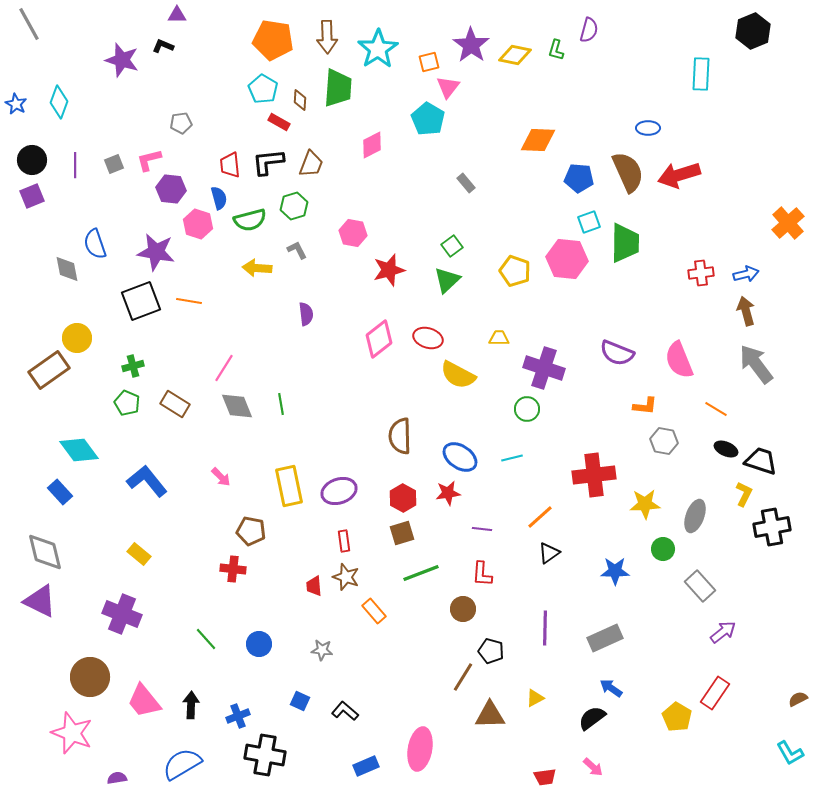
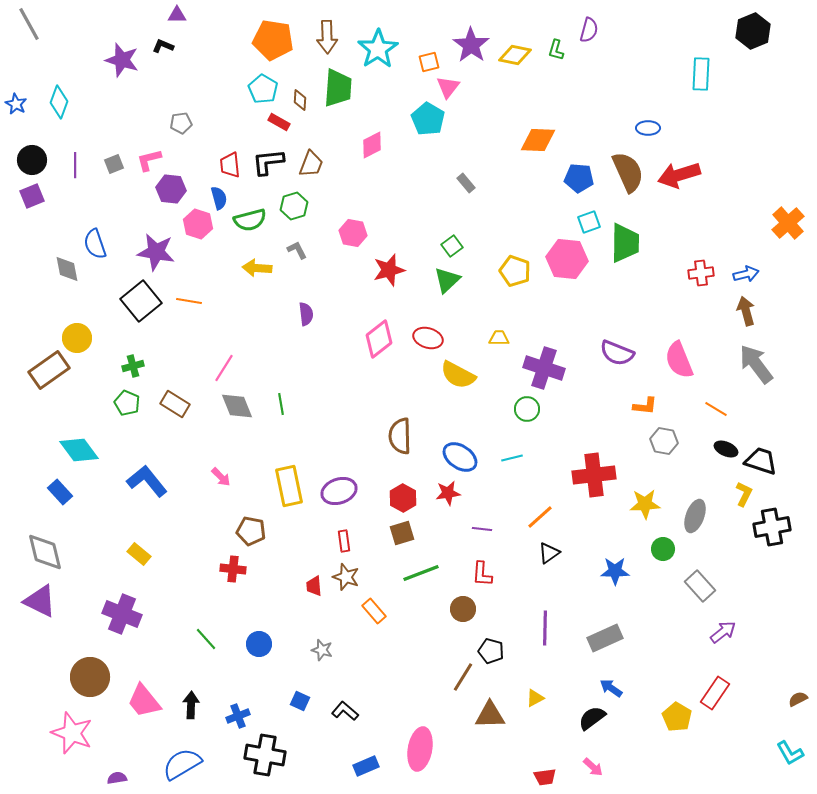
black square at (141, 301): rotated 18 degrees counterclockwise
gray star at (322, 650): rotated 10 degrees clockwise
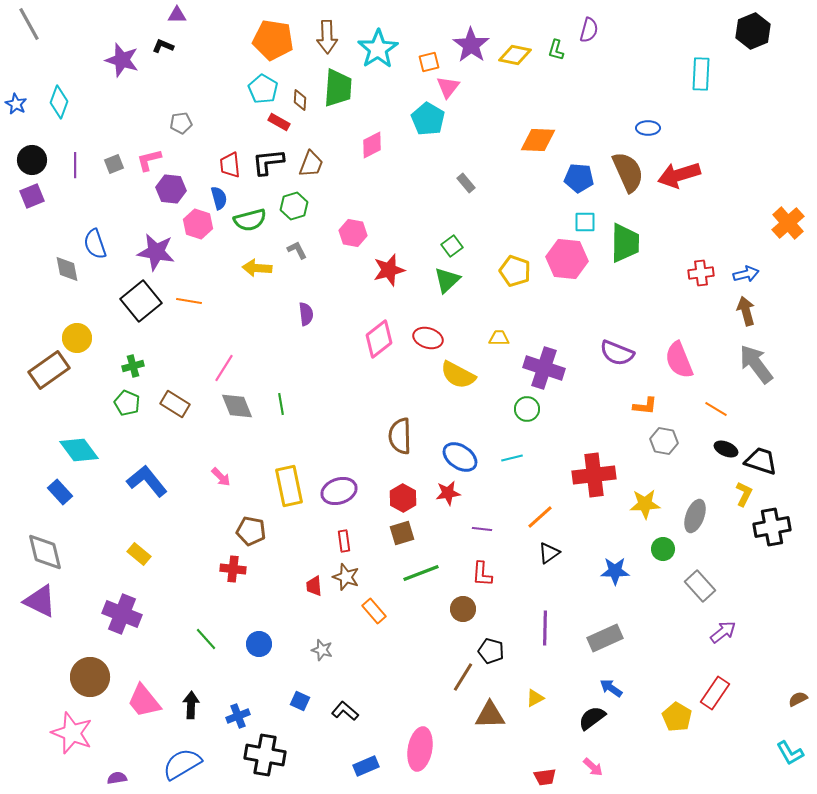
cyan square at (589, 222): moved 4 px left; rotated 20 degrees clockwise
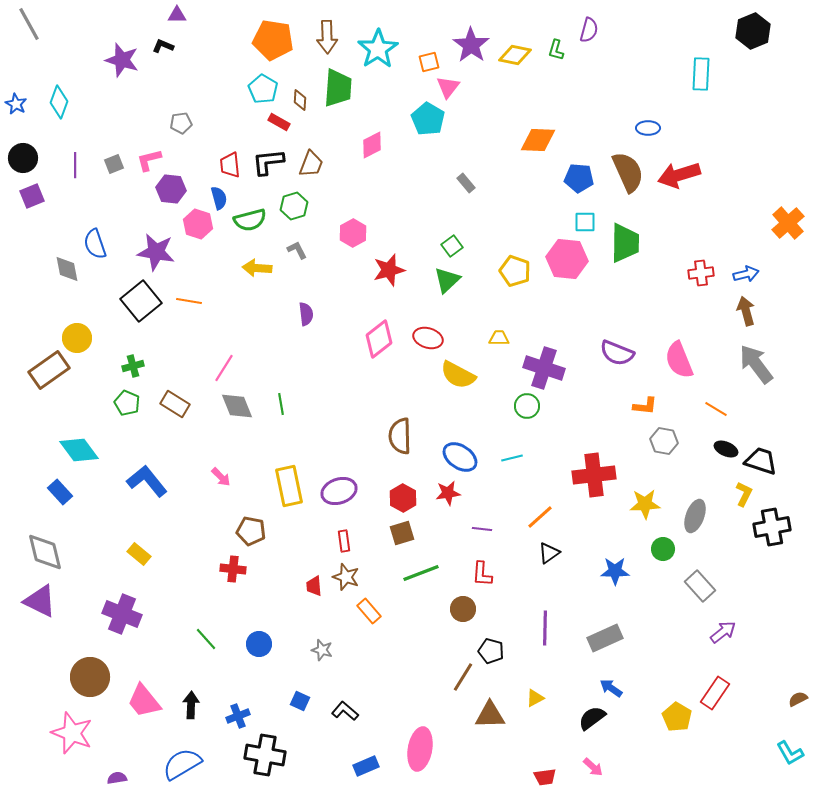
black circle at (32, 160): moved 9 px left, 2 px up
pink hexagon at (353, 233): rotated 20 degrees clockwise
green circle at (527, 409): moved 3 px up
orange rectangle at (374, 611): moved 5 px left
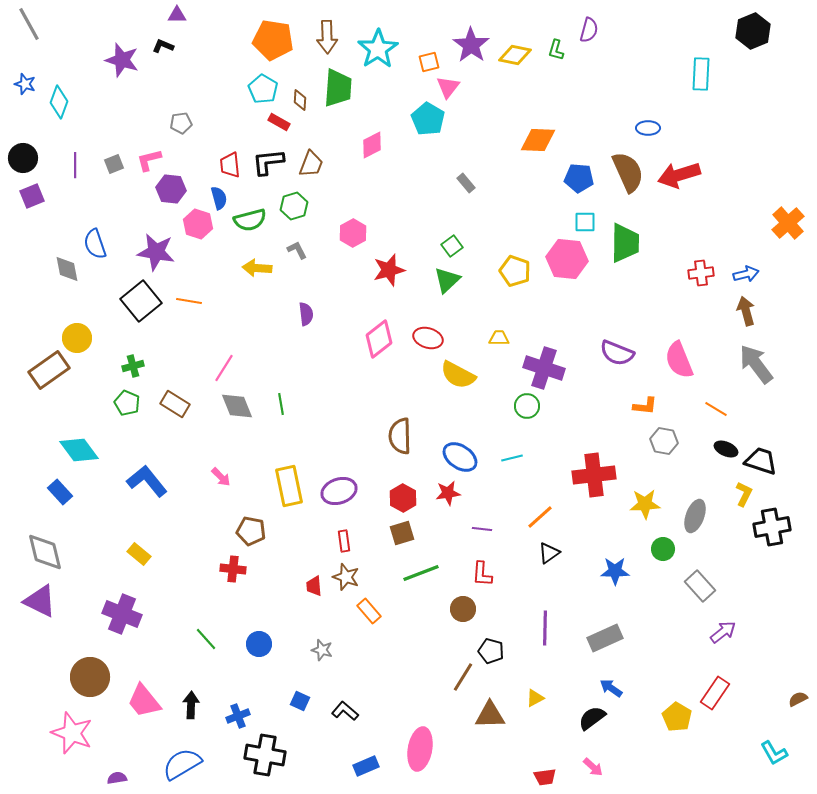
blue star at (16, 104): moved 9 px right, 20 px up; rotated 10 degrees counterclockwise
cyan L-shape at (790, 753): moved 16 px left
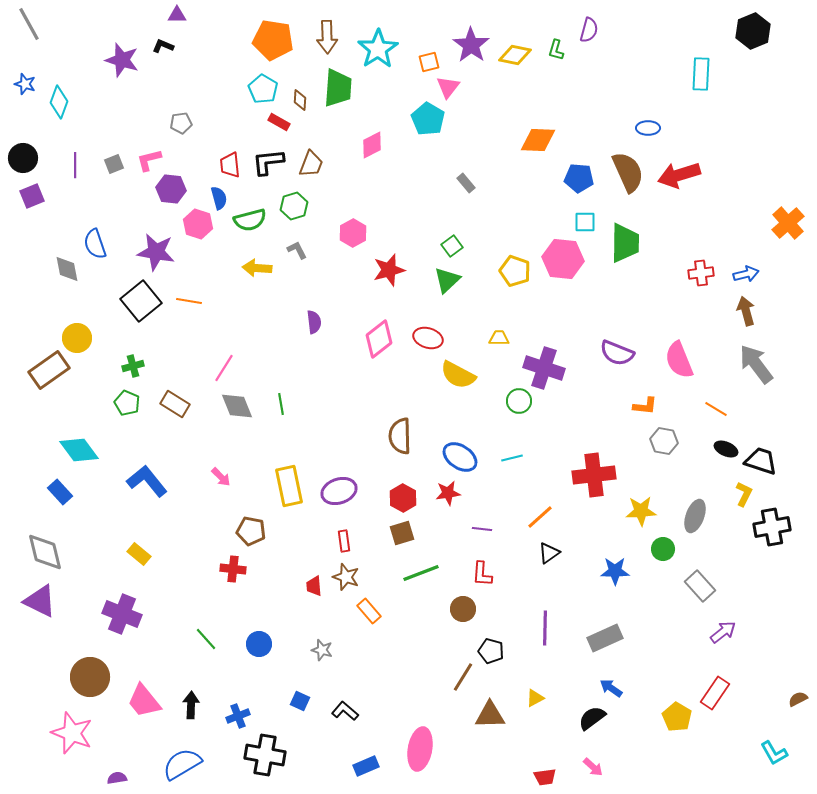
pink hexagon at (567, 259): moved 4 px left
purple semicircle at (306, 314): moved 8 px right, 8 px down
green circle at (527, 406): moved 8 px left, 5 px up
yellow star at (645, 504): moved 4 px left, 7 px down
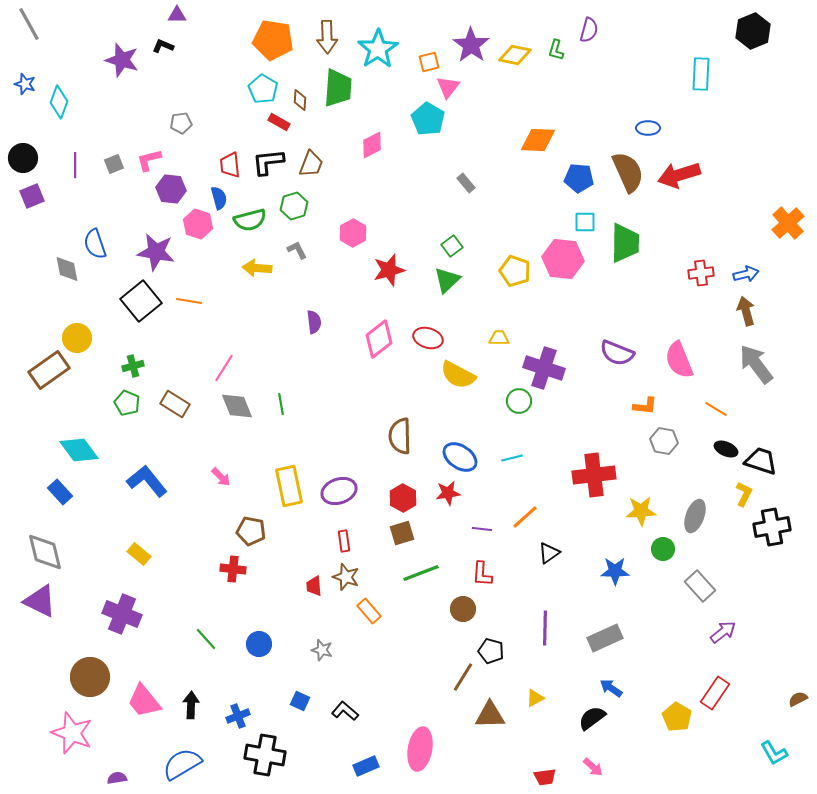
orange line at (540, 517): moved 15 px left
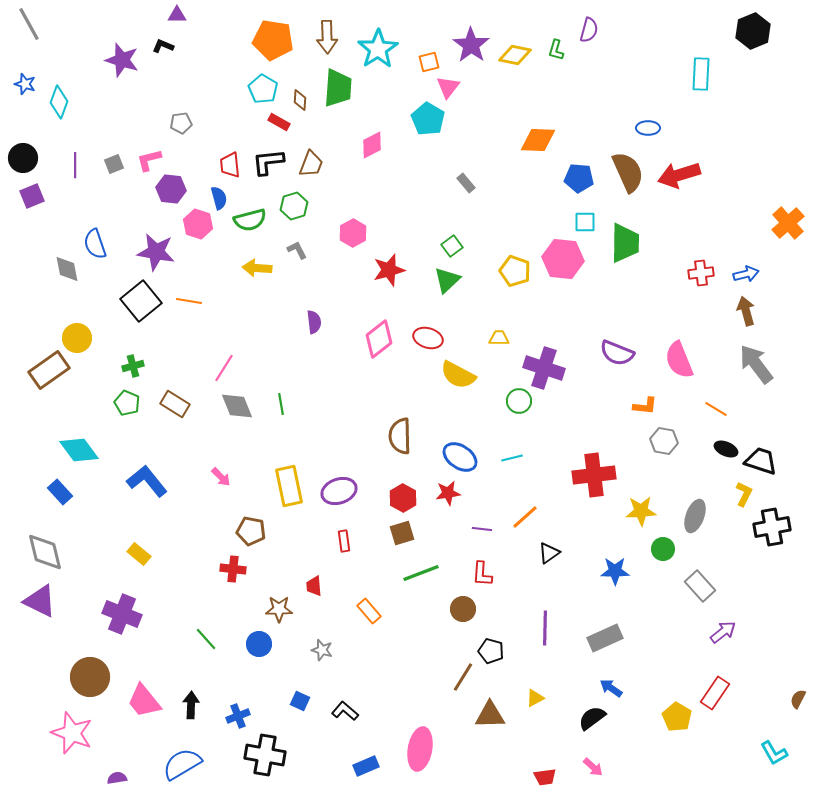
brown star at (346, 577): moved 67 px left, 32 px down; rotated 20 degrees counterclockwise
brown semicircle at (798, 699): rotated 36 degrees counterclockwise
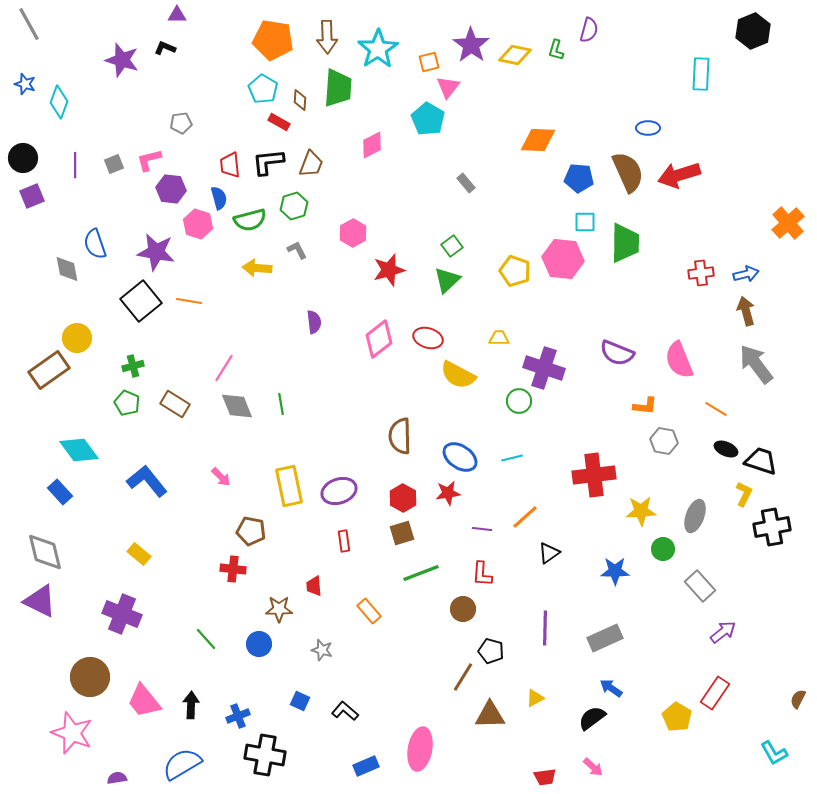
black L-shape at (163, 46): moved 2 px right, 2 px down
